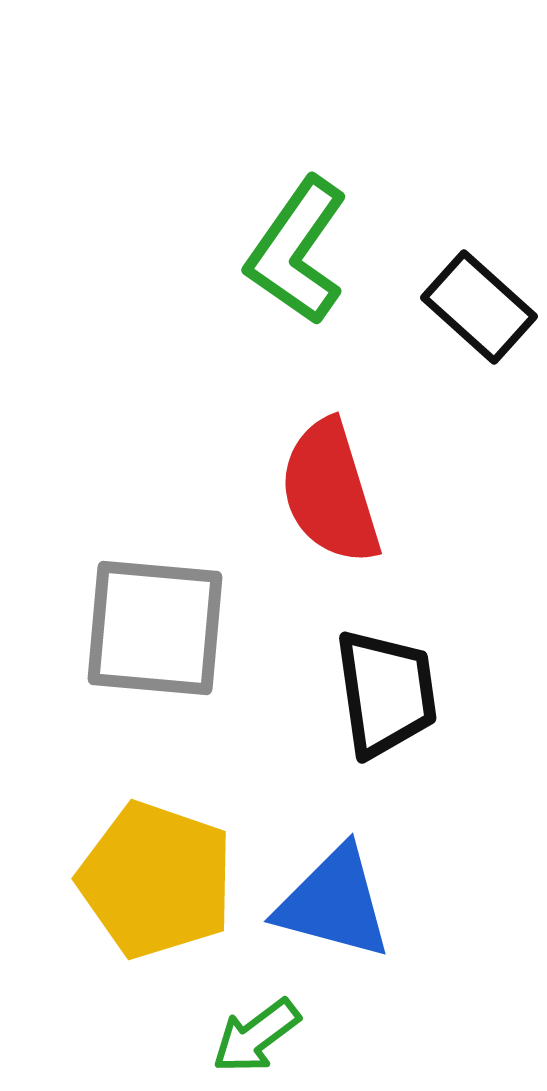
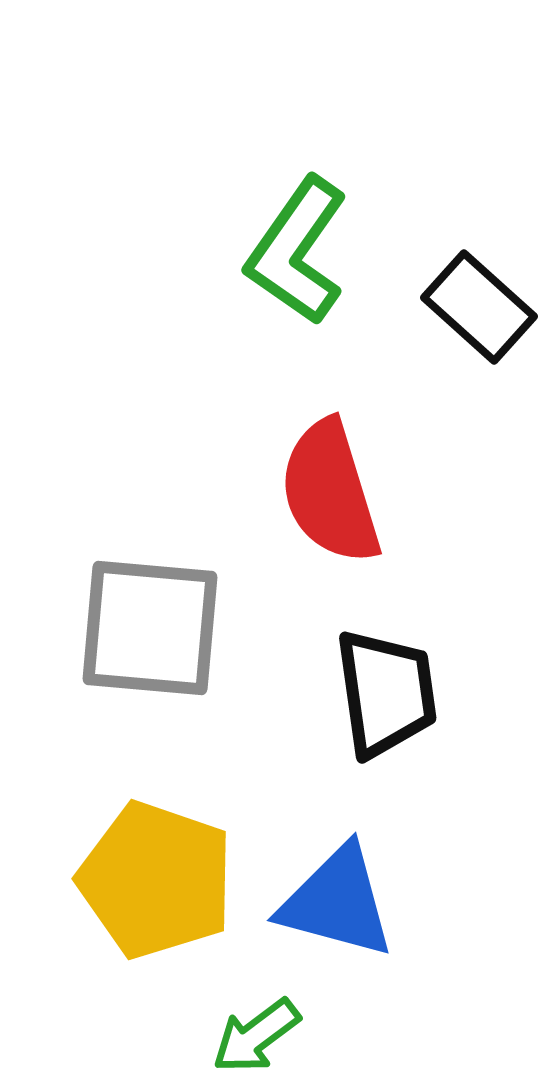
gray square: moved 5 px left
blue triangle: moved 3 px right, 1 px up
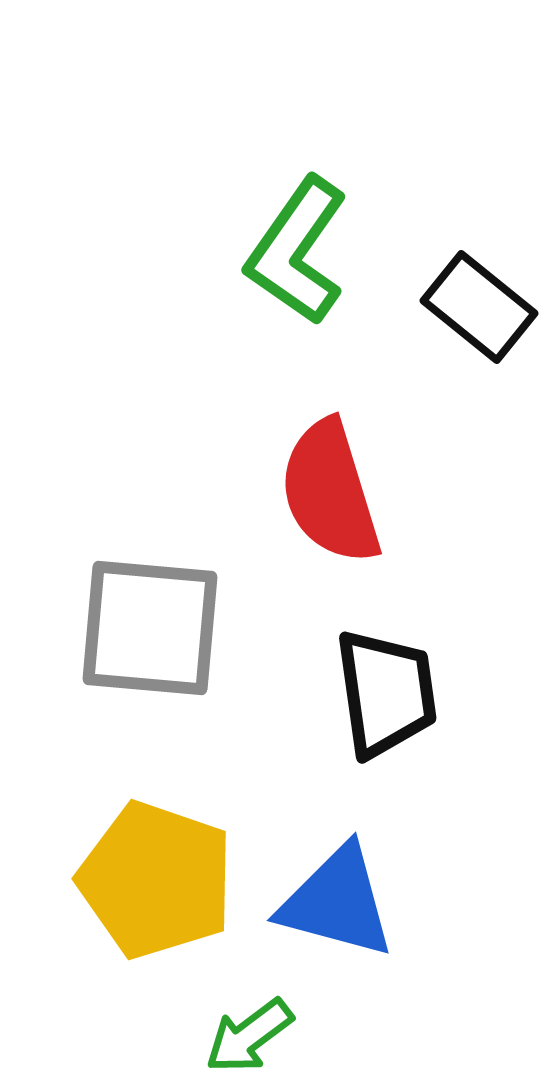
black rectangle: rotated 3 degrees counterclockwise
green arrow: moved 7 px left
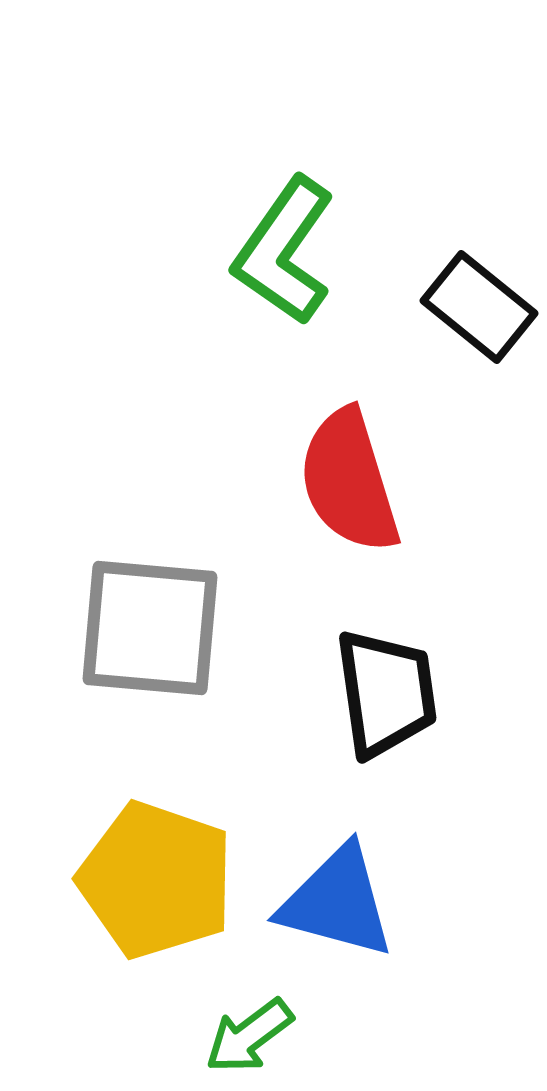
green L-shape: moved 13 px left
red semicircle: moved 19 px right, 11 px up
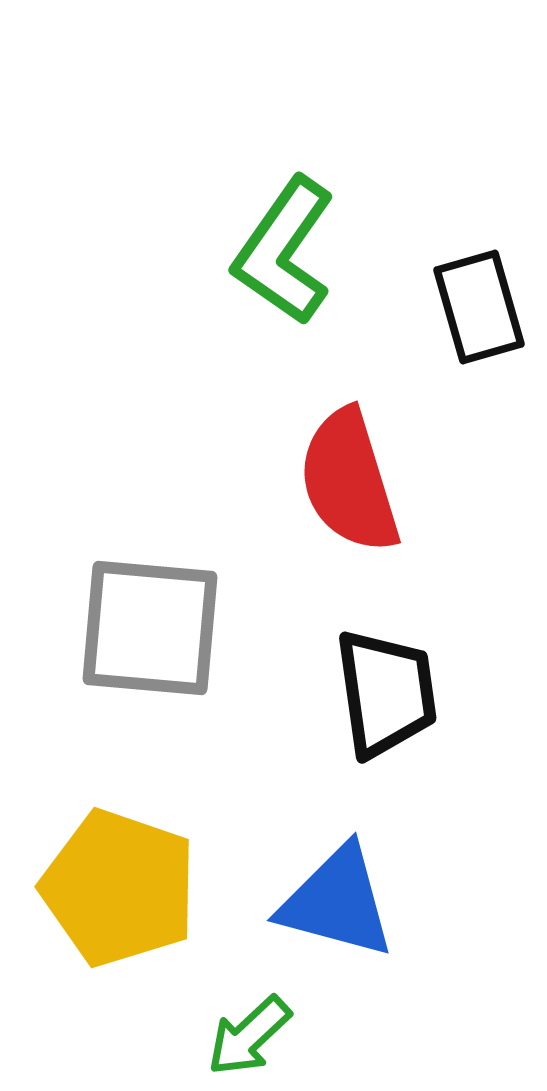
black rectangle: rotated 35 degrees clockwise
yellow pentagon: moved 37 px left, 8 px down
green arrow: rotated 6 degrees counterclockwise
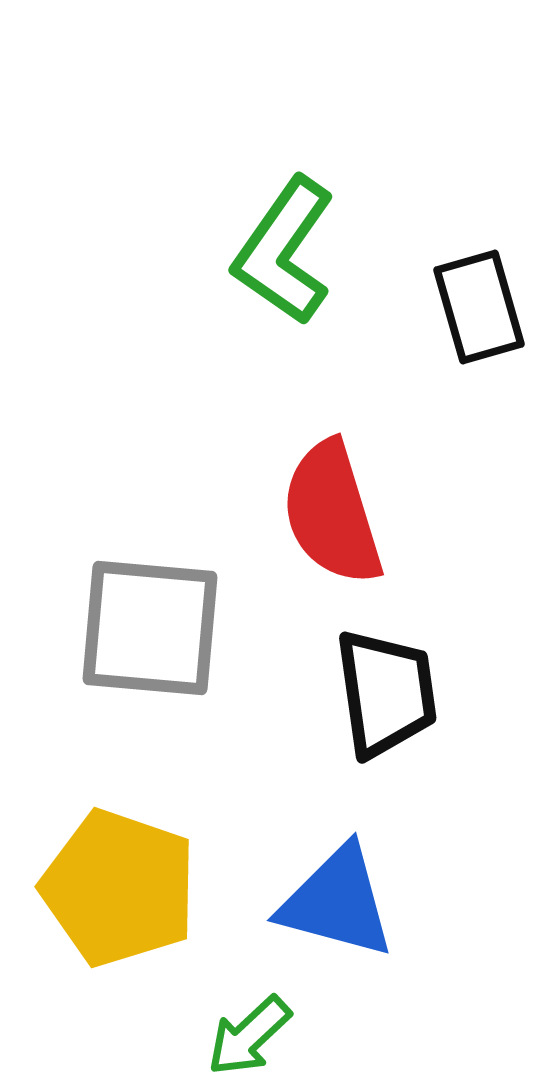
red semicircle: moved 17 px left, 32 px down
